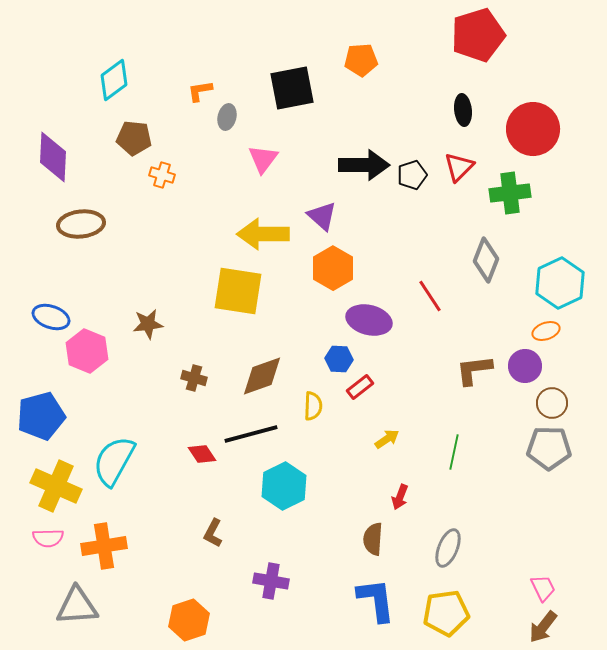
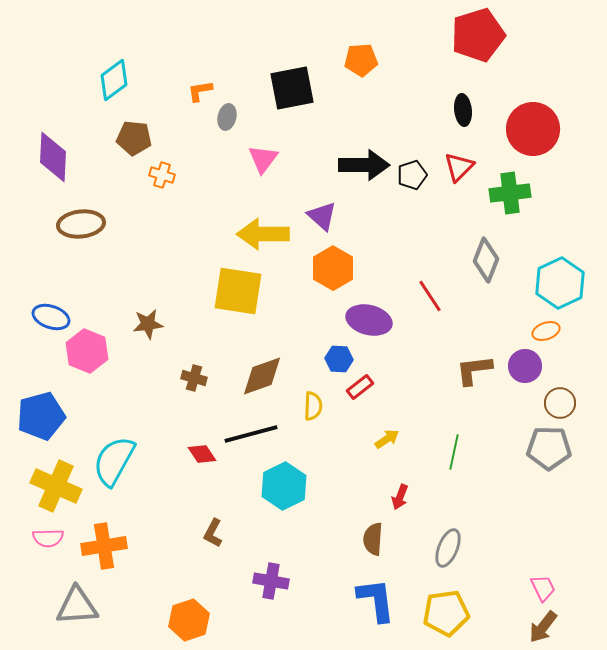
brown circle at (552, 403): moved 8 px right
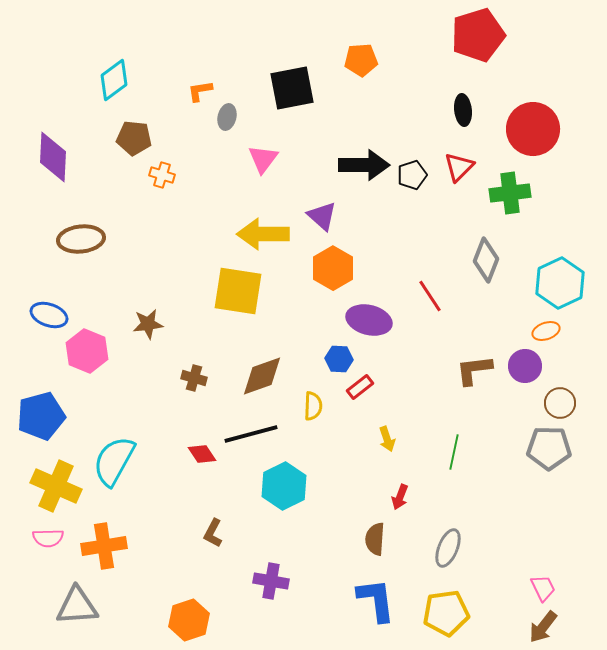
brown ellipse at (81, 224): moved 15 px down
blue ellipse at (51, 317): moved 2 px left, 2 px up
yellow arrow at (387, 439): rotated 105 degrees clockwise
brown semicircle at (373, 539): moved 2 px right
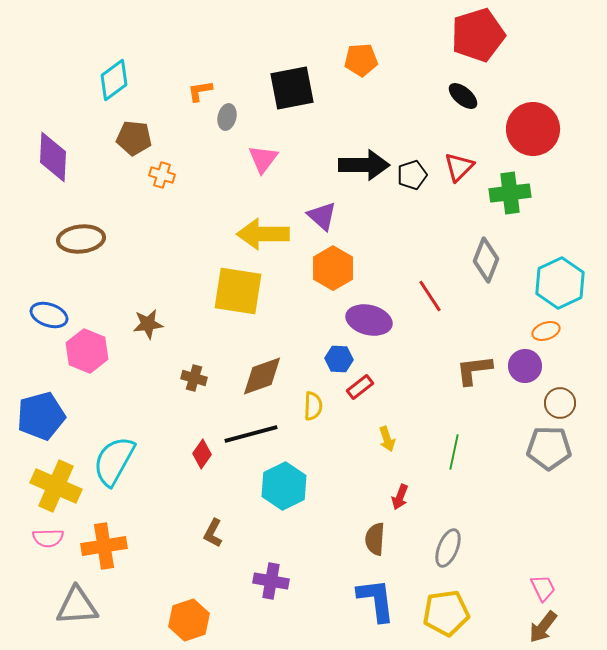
black ellipse at (463, 110): moved 14 px up; rotated 44 degrees counterclockwise
red diamond at (202, 454): rotated 68 degrees clockwise
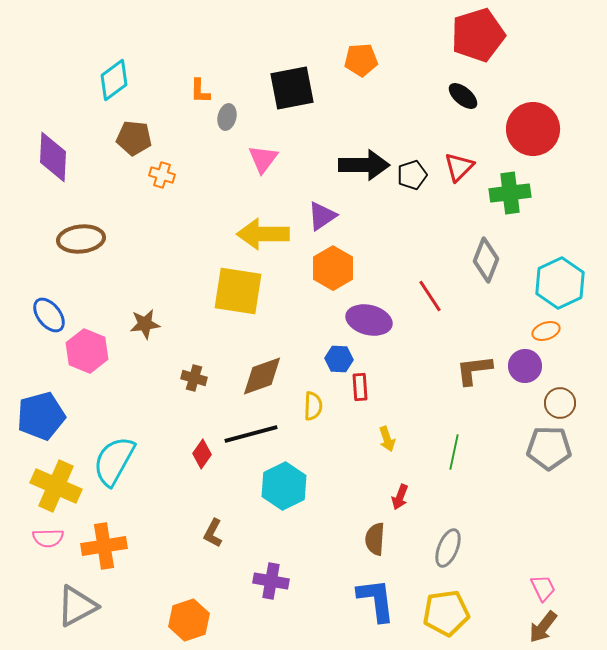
orange L-shape at (200, 91): rotated 80 degrees counterclockwise
purple triangle at (322, 216): rotated 44 degrees clockwise
blue ellipse at (49, 315): rotated 33 degrees clockwise
brown star at (148, 324): moved 3 px left
red rectangle at (360, 387): rotated 56 degrees counterclockwise
gray triangle at (77, 606): rotated 24 degrees counterclockwise
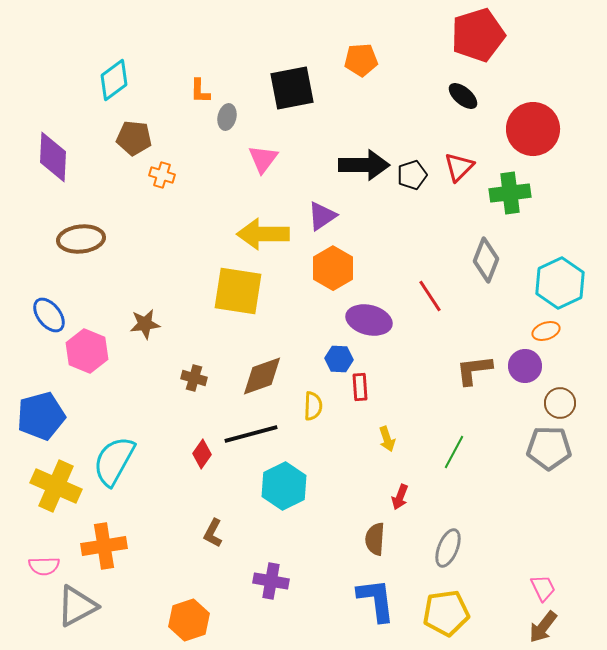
green line at (454, 452): rotated 16 degrees clockwise
pink semicircle at (48, 538): moved 4 px left, 28 px down
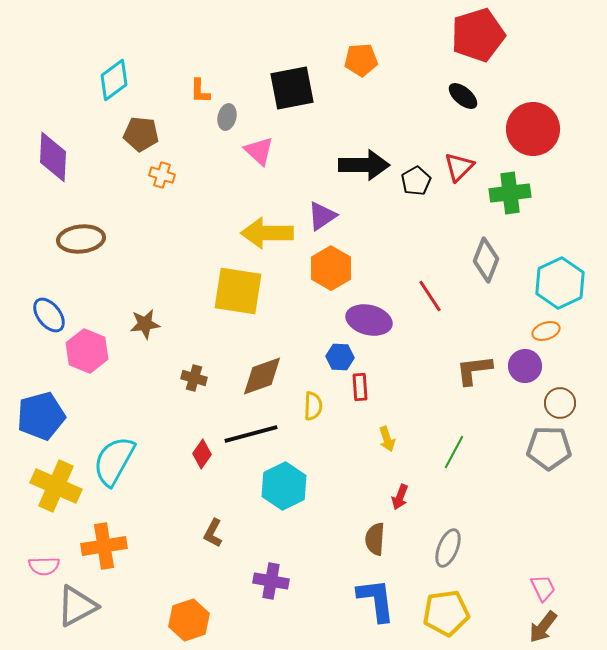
brown pentagon at (134, 138): moved 7 px right, 4 px up
pink triangle at (263, 159): moved 4 px left, 8 px up; rotated 24 degrees counterclockwise
black pentagon at (412, 175): moved 4 px right, 6 px down; rotated 12 degrees counterclockwise
yellow arrow at (263, 234): moved 4 px right, 1 px up
orange hexagon at (333, 268): moved 2 px left
blue hexagon at (339, 359): moved 1 px right, 2 px up
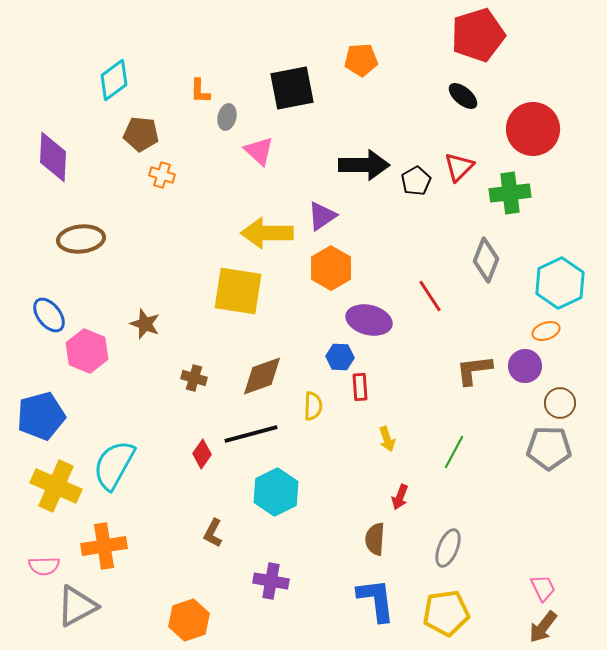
brown star at (145, 324): rotated 28 degrees clockwise
cyan semicircle at (114, 461): moved 4 px down
cyan hexagon at (284, 486): moved 8 px left, 6 px down
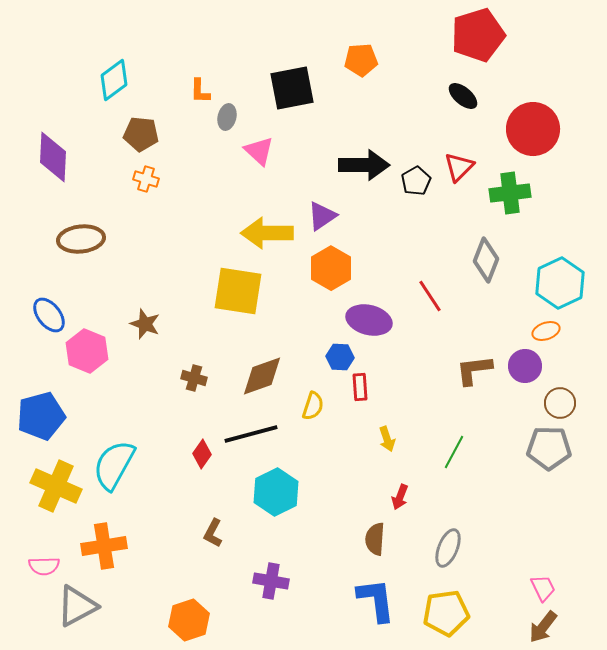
orange cross at (162, 175): moved 16 px left, 4 px down
yellow semicircle at (313, 406): rotated 16 degrees clockwise
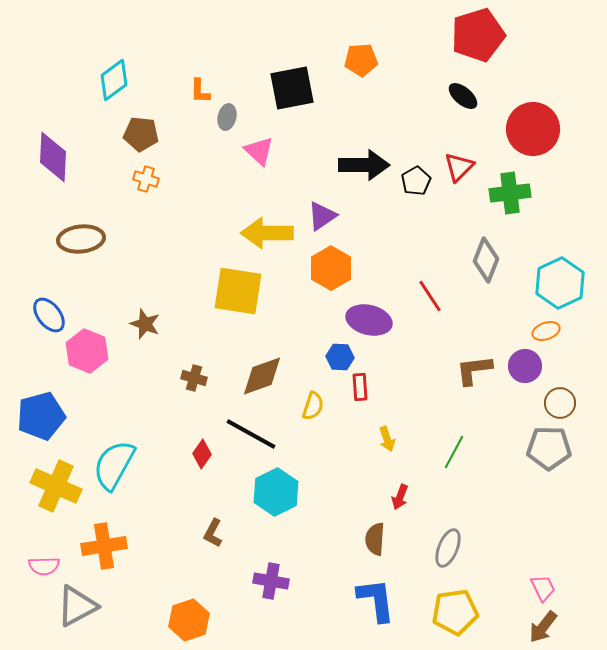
black line at (251, 434): rotated 44 degrees clockwise
yellow pentagon at (446, 613): moved 9 px right, 1 px up
